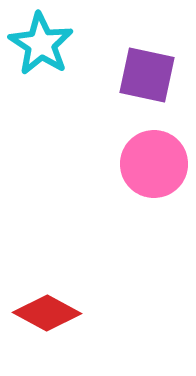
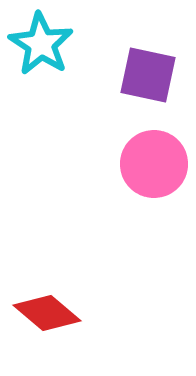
purple square: moved 1 px right
red diamond: rotated 12 degrees clockwise
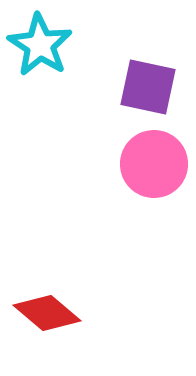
cyan star: moved 1 px left, 1 px down
purple square: moved 12 px down
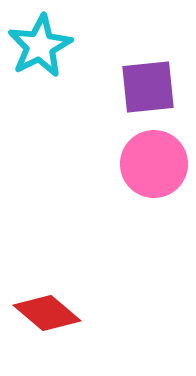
cyan star: moved 1 px down; rotated 12 degrees clockwise
purple square: rotated 18 degrees counterclockwise
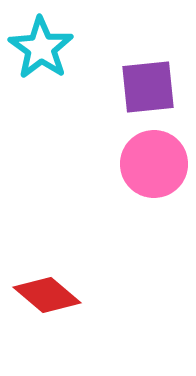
cyan star: moved 1 px right, 2 px down; rotated 10 degrees counterclockwise
red diamond: moved 18 px up
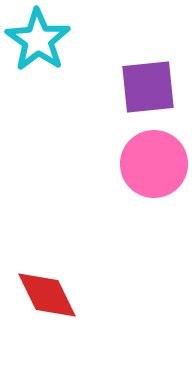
cyan star: moved 3 px left, 8 px up
red diamond: rotated 24 degrees clockwise
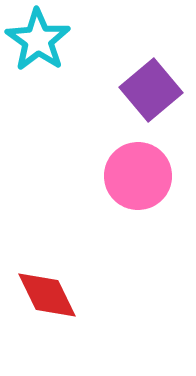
purple square: moved 3 px right, 3 px down; rotated 34 degrees counterclockwise
pink circle: moved 16 px left, 12 px down
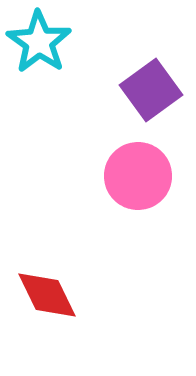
cyan star: moved 1 px right, 2 px down
purple square: rotated 4 degrees clockwise
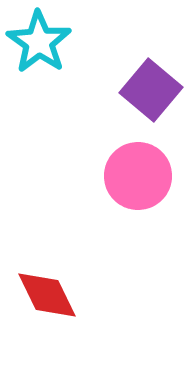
purple square: rotated 14 degrees counterclockwise
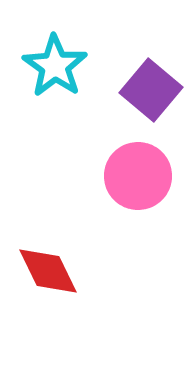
cyan star: moved 16 px right, 24 px down
red diamond: moved 1 px right, 24 px up
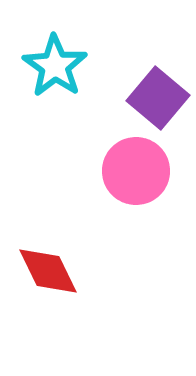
purple square: moved 7 px right, 8 px down
pink circle: moved 2 px left, 5 px up
